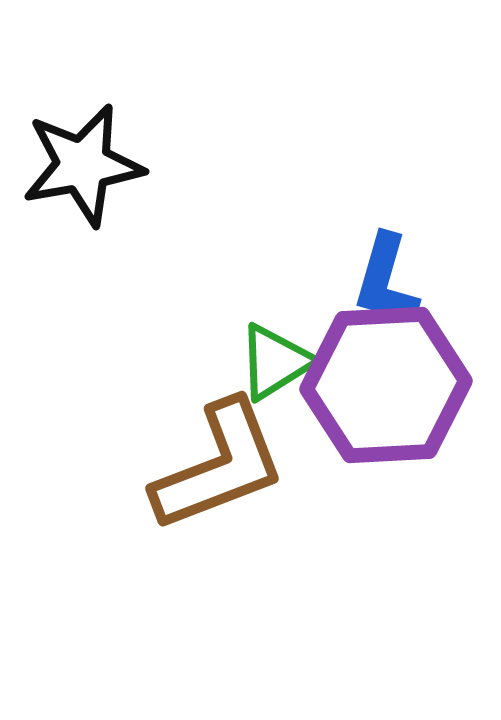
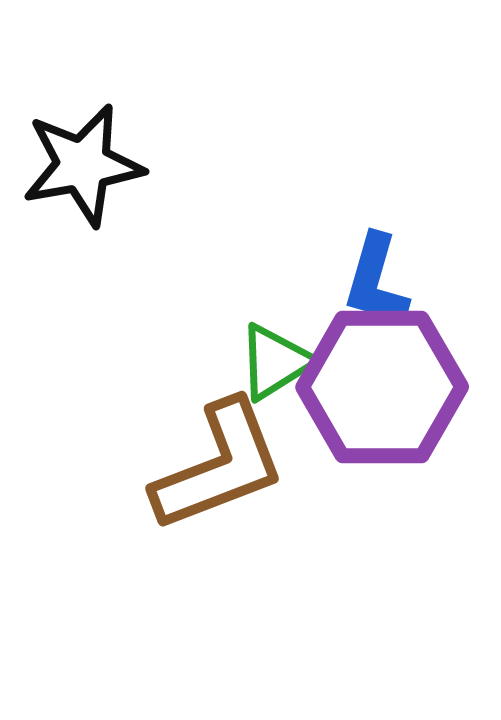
blue L-shape: moved 10 px left
purple hexagon: moved 4 px left, 2 px down; rotated 3 degrees clockwise
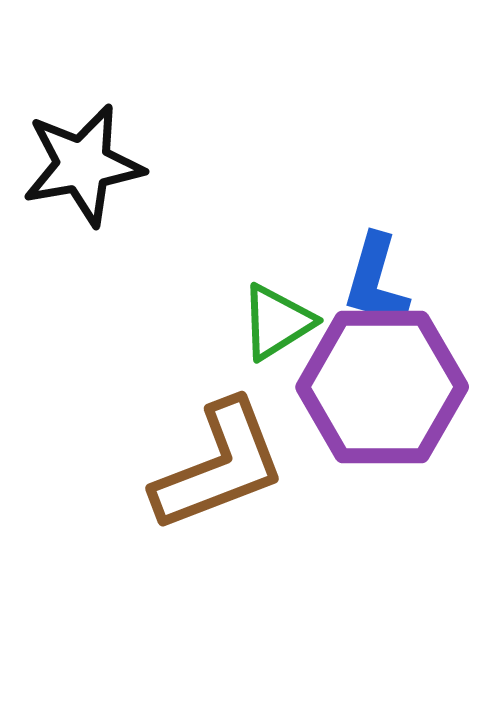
green triangle: moved 2 px right, 40 px up
